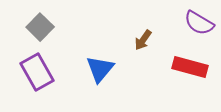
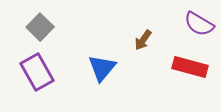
purple semicircle: moved 1 px down
blue triangle: moved 2 px right, 1 px up
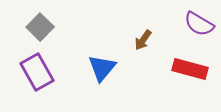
red rectangle: moved 2 px down
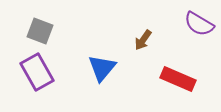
gray square: moved 4 px down; rotated 24 degrees counterclockwise
red rectangle: moved 12 px left, 10 px down; rotated 8 degrees clockwise
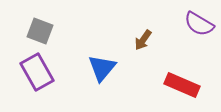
red rectangle: moved 4 px right, 6 px down
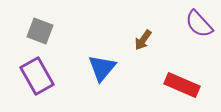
purple semicircle: rotated 16 degrees clockwise
purple rectangle: moved 4 px down
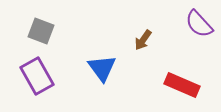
gray square: moved 1 px right
blue triangle: rotated 16 degrees counterclockwise
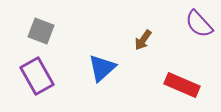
blue triangle: rotated 24 degrees clockwise
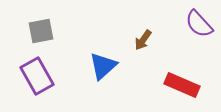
gray square: rotated 32 degrees counterclockwise
blue triangle: moved 1 px right, 2 px up
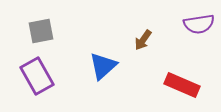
purple semicircle: rotated 56 degrees counterclockwise
